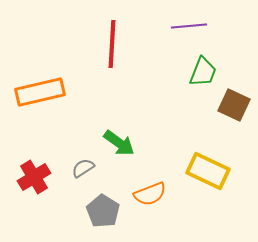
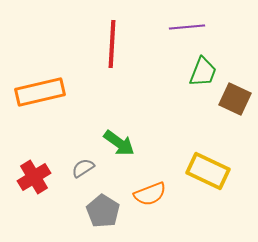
purple line: moved 2 px left, 1 px down
brown square: moved 1 px right, 6 px up
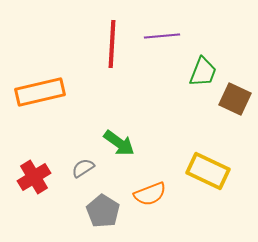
purple line: moved 25 px left, 9 px down
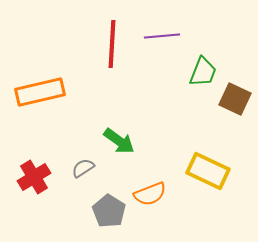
green arrow: moved 2 px up
gray pentagon: moved 6 px right
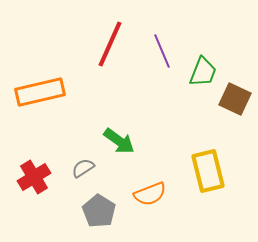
purple line: moved 15 px down; rotated 72 degrees clockwise
red line: moved 2 px left; rotated 21 degrees clockwise
yellow rectangle: rotated 51 degrees clockwise
gray pentagon: moved 10 px left
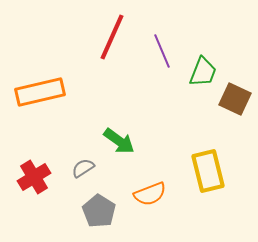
red line: moved 2 px right, 7 px up
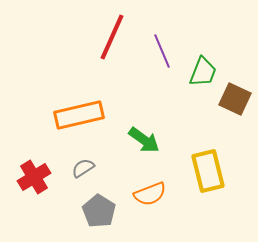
orange rectangle: moved 39 px right, 23 px down
green arrow: moved 25 px right, 1 px up
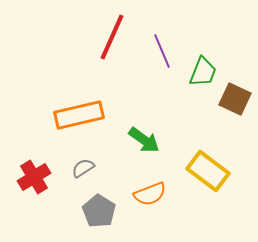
yellow rectangle: rotated 39 degrees counterclockwise
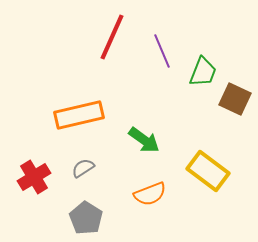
gray pentagon: moved 13 px left, 7 px down
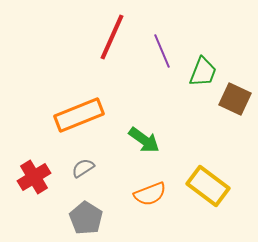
orange rectangle: rotated 9 degrees counterclockwise
yellow rectangle: moved 15 px down
